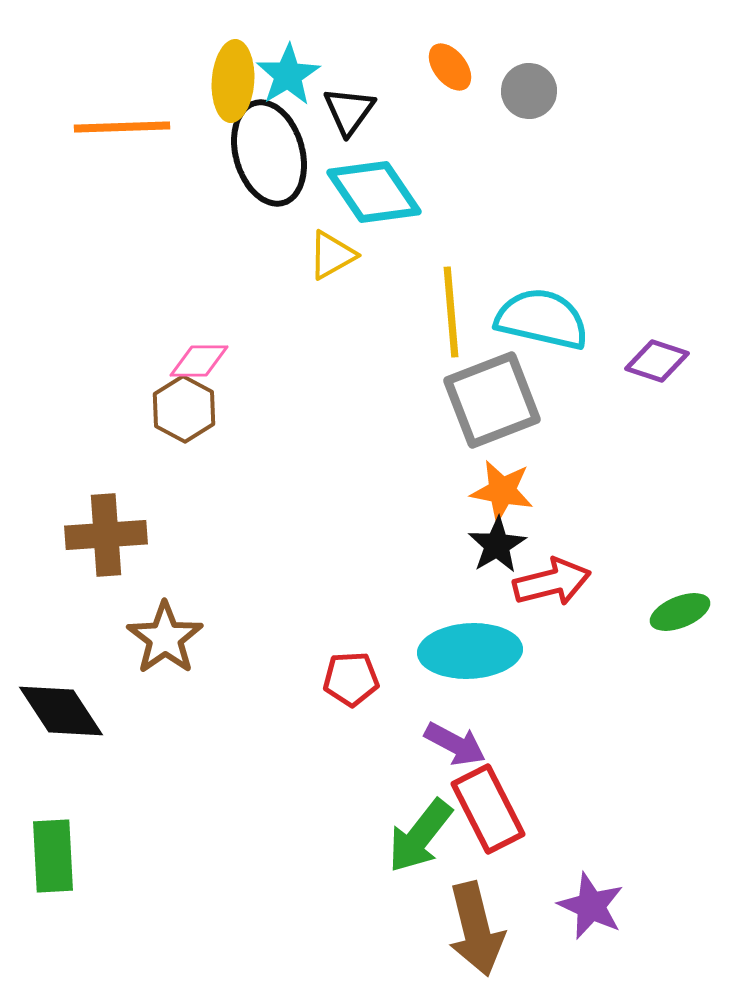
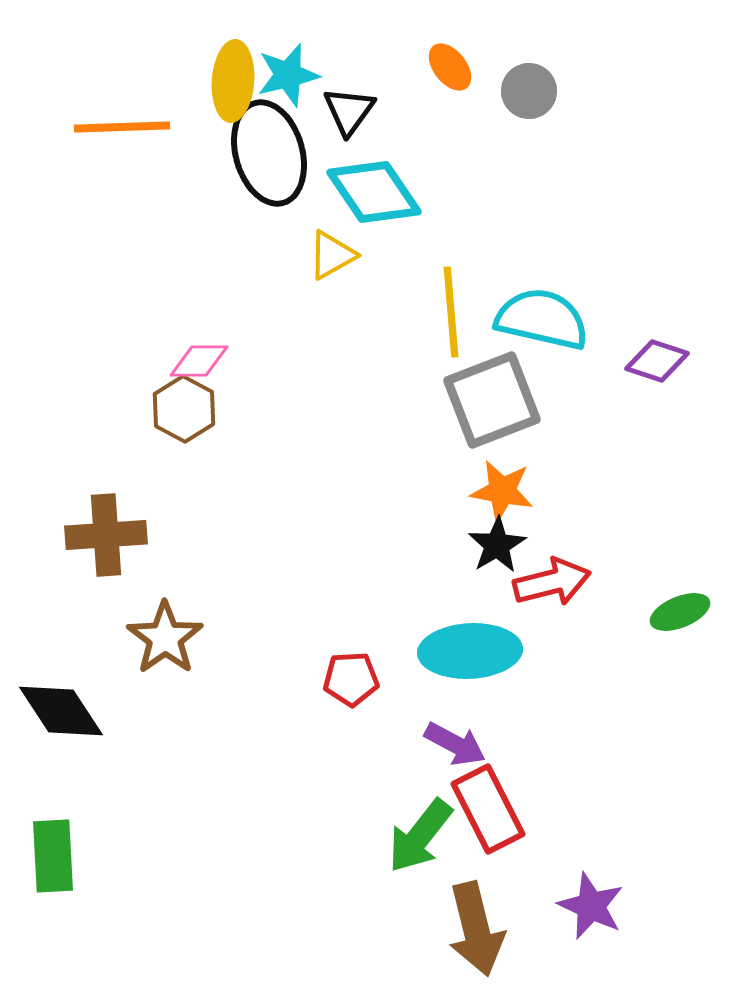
cyan star: rotated 18 degrees clockwise
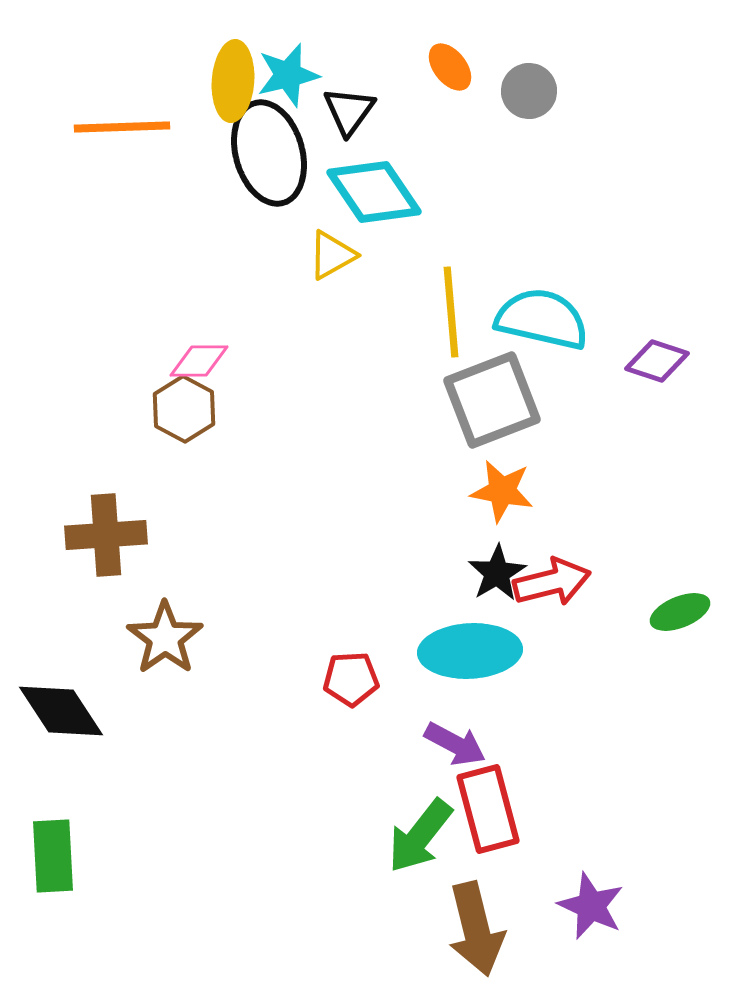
black star: moved 28 px down
red rectangle: rotated 12 degrees clockwise
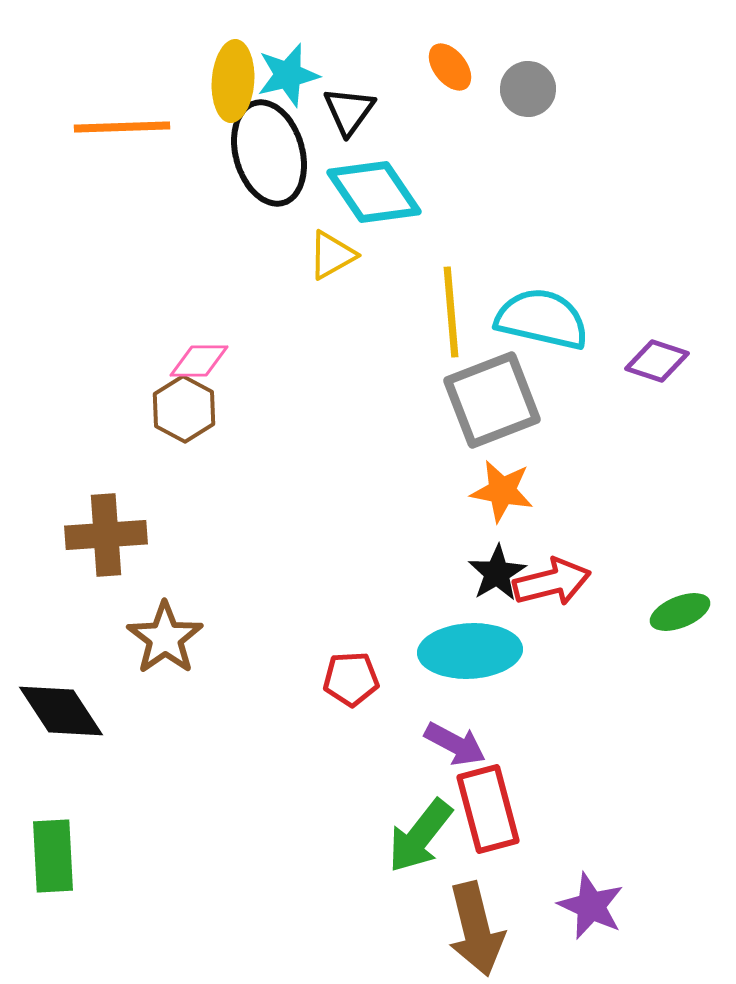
gray circle: moved 1 px left, 2 px up
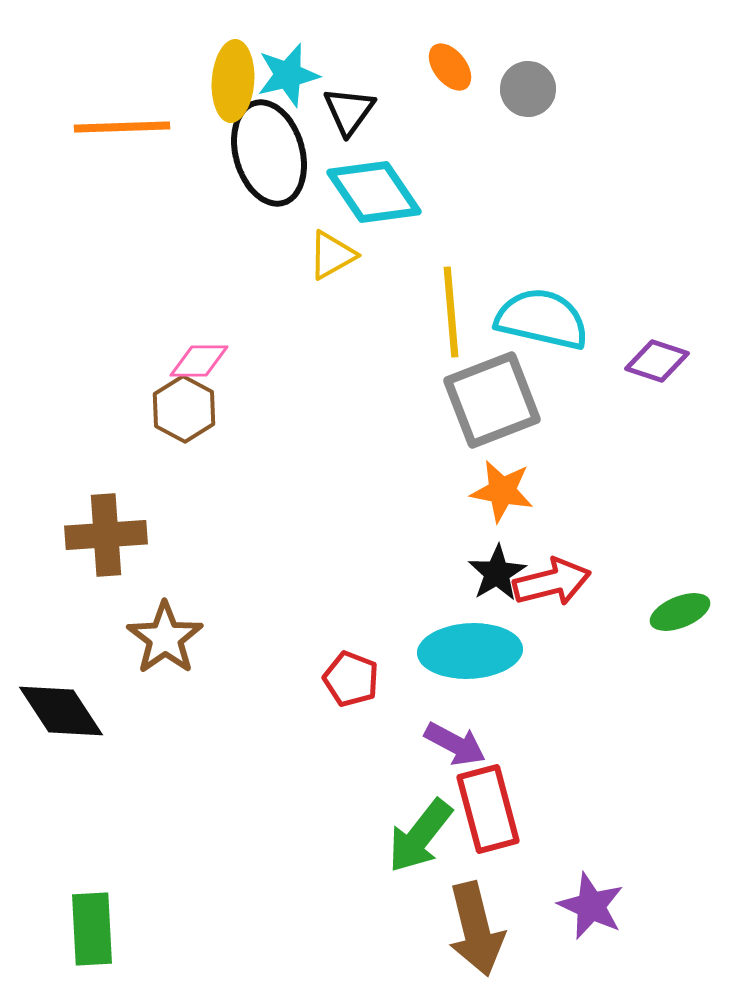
red pentagon: rotated 24 degrees clockwise
green rectangle: moved 39 px right, 73 px down
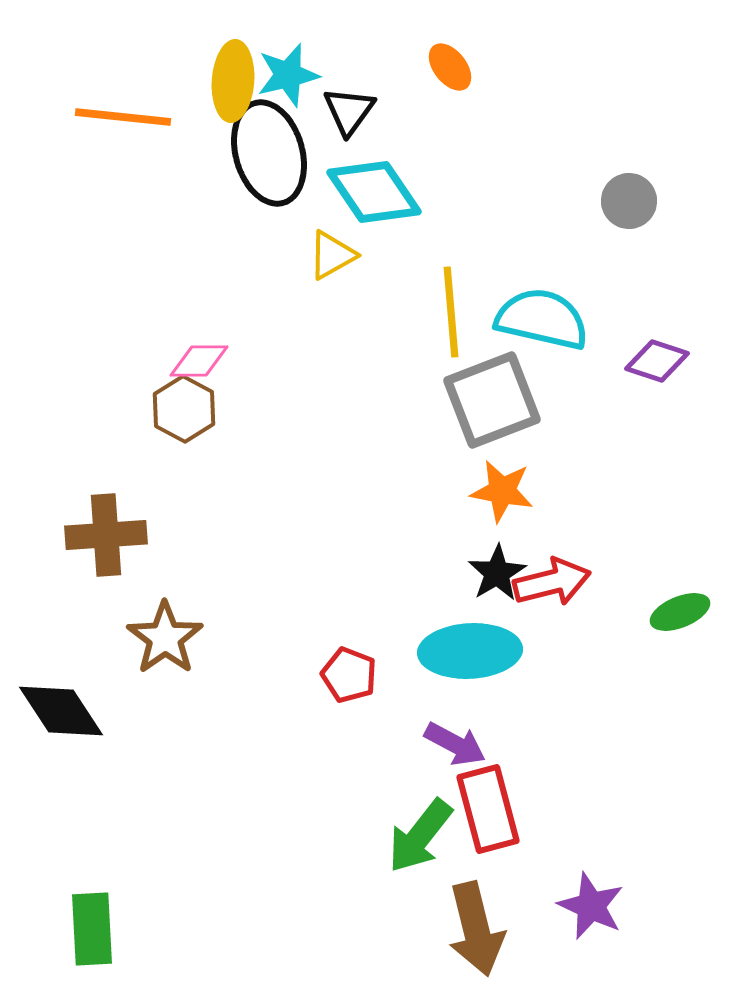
gray circle: moved 101 px right, 112 px down
orange line: moved 1 px right, 10 px up; rotated 8 degrees clockwise
red pentagon: moved 2 px left, 4 px up
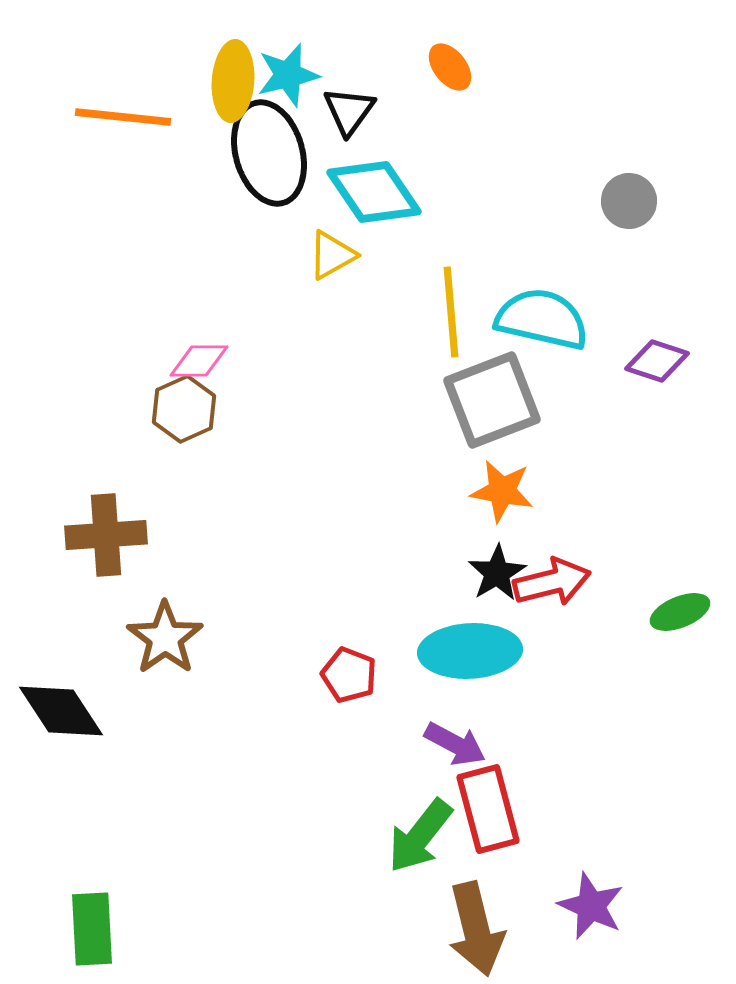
brown hexagon: rotated 8 degrees clockwise
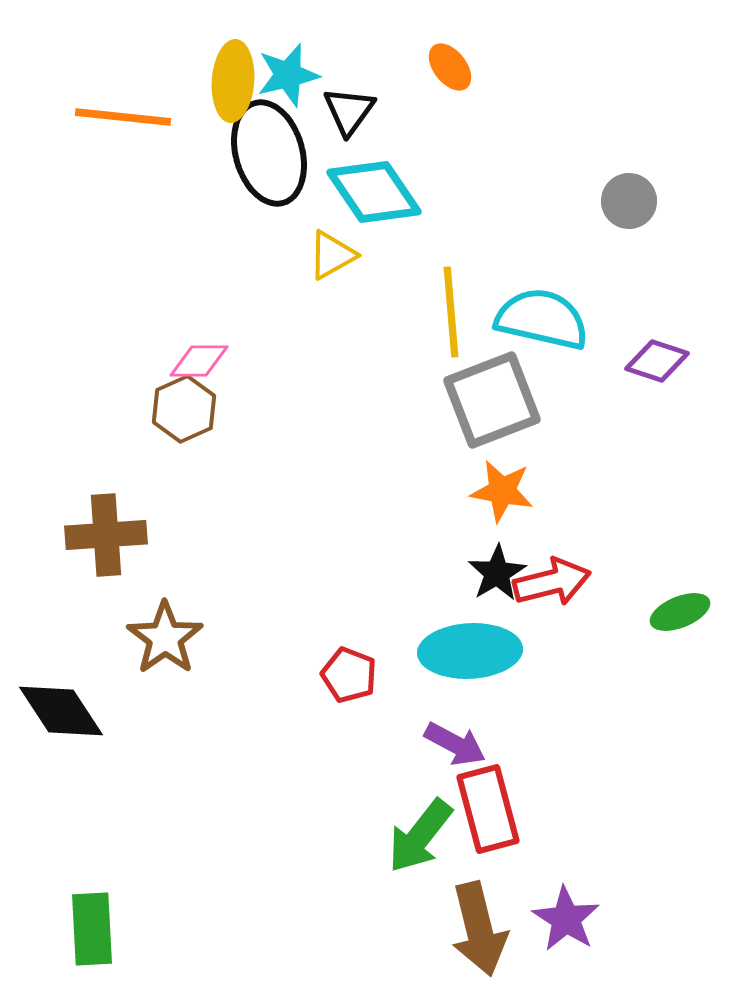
purple star: moved 25 px left, 13 px down; rotated 8 degrees clockwise
brown arrow: moved 3 px right
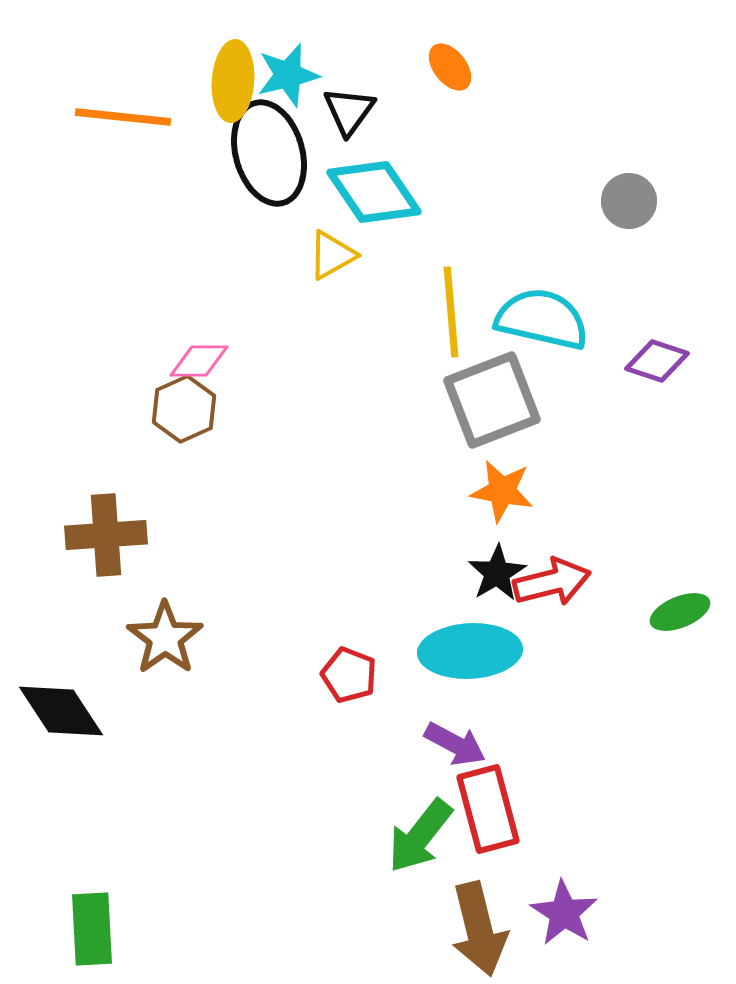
purple star: moved 2 px left, 6 px up
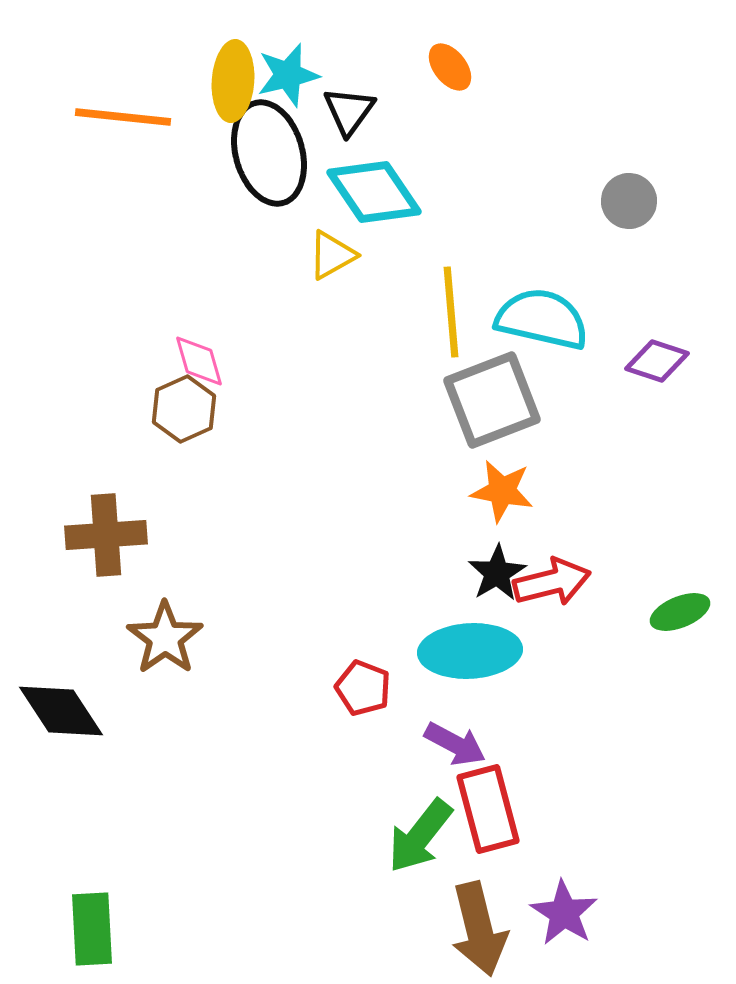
pink diamond: rotated 74 degrees clockwise
red pentagon: moved 14 px right, 13 px down
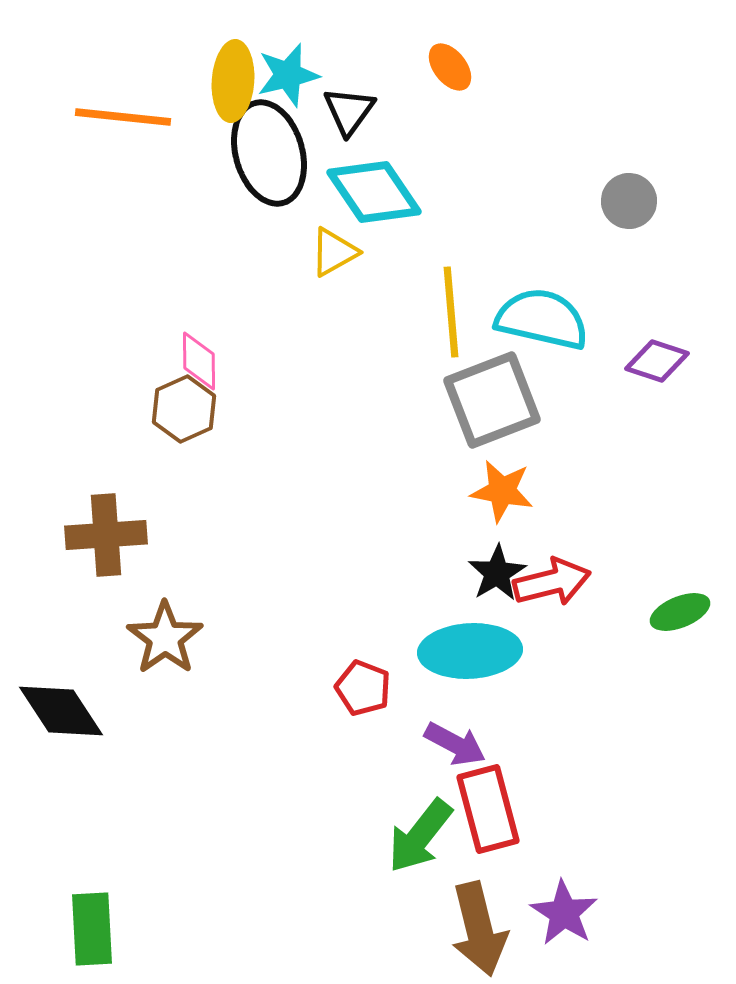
yellow triangle: moved 2 px right, 3 px up
pink diamond: rotated 16 degrees clockwise
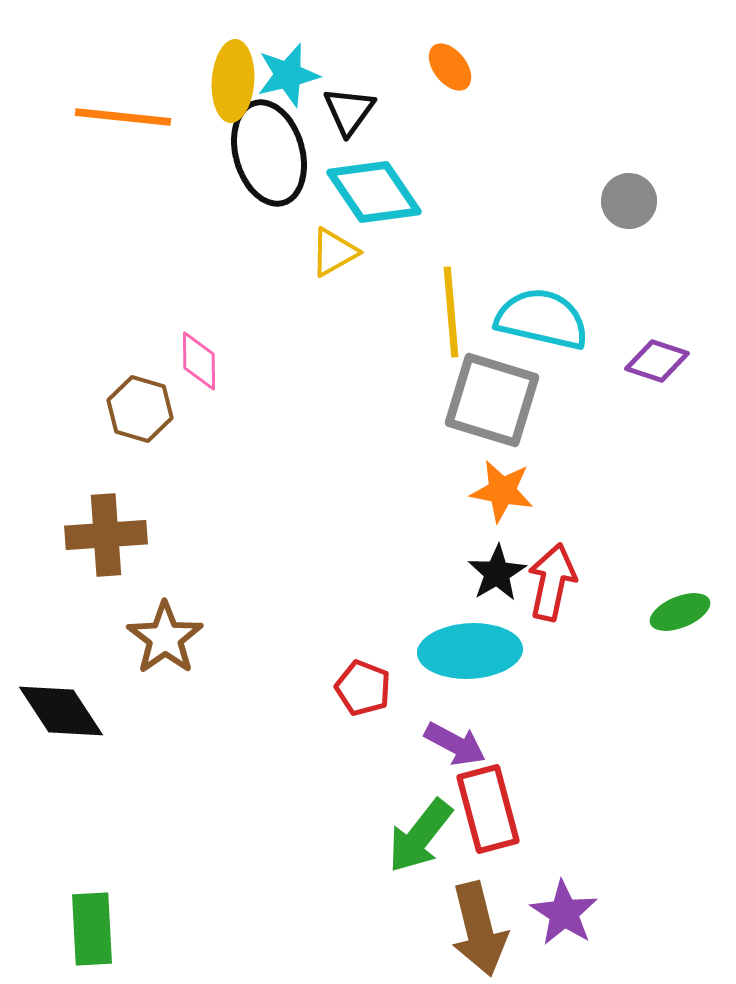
gray square: rotated 38 degrees clockwise
brown hexagon: moved 44 px left; rotated 20 degrees counterclockwise
red arrow: rotated 64 degrees counterclockwise
